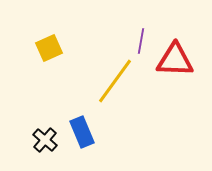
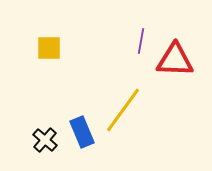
yellow square: rotated 24 degrees clockwise
yellow line: moved 8 px right, 29 px down
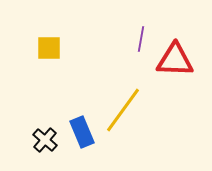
purple line: moved 2 px up
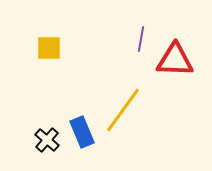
black cross: moved 2 px right
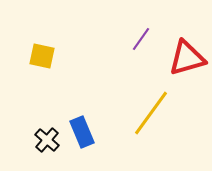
purple line: rotated 25 degrees clockwise
yellow square: moved 7 px left, 8 px down; rotated 12 degrees clockwise
red triangle: moved 12 px right, 2 px up; rotated 18 degrees counterclockwise
yellow line: moved 28 px right, 3 px down
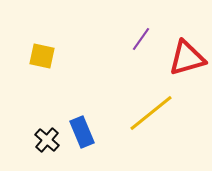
yellow line: rotated 15 degrees clockwise
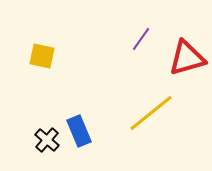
blue rectangle: moved 3 px left, 1 px up
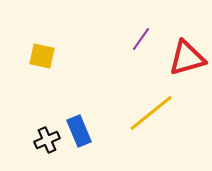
black cross: rotated 25 degrees clockwise
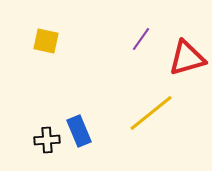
yellow square: moved 4 px right, 15 px up
black cross: rotated 20 degrees clockwise
